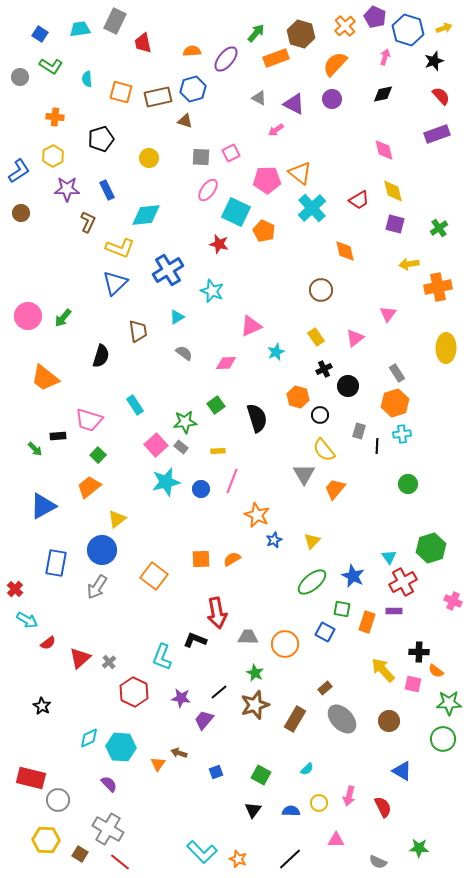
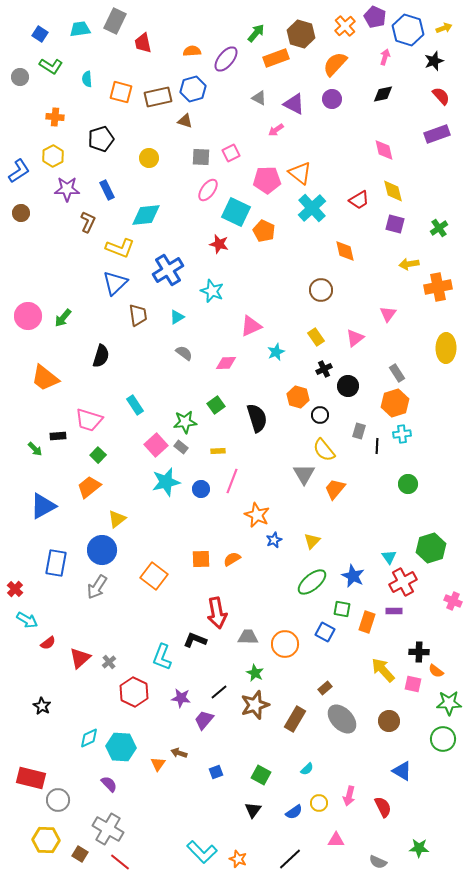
brown trapezoid at (138, 331): moved 16 px up
blue semicircle at (291, 811): moved 3 px right, 1 px down; rotated 144 degrees clockwise
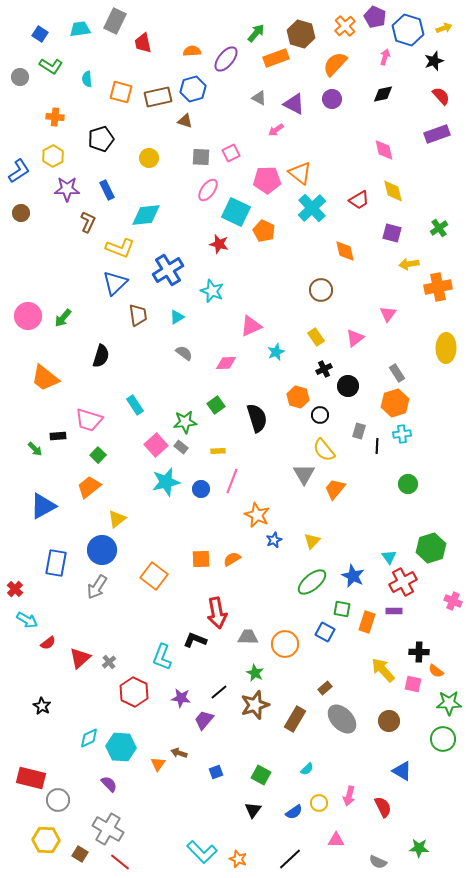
purple square at (395, 224): moved 3 px left, 9 px down
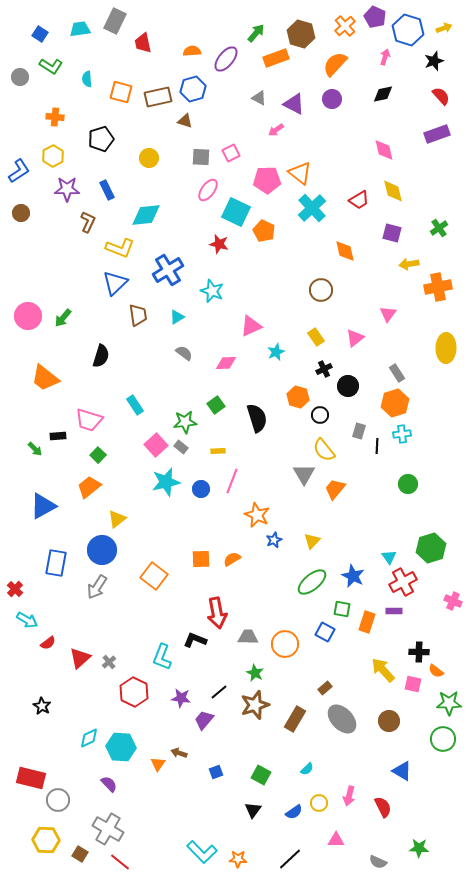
orange star at (238, 859): rotated 18 degrees counterclockwise
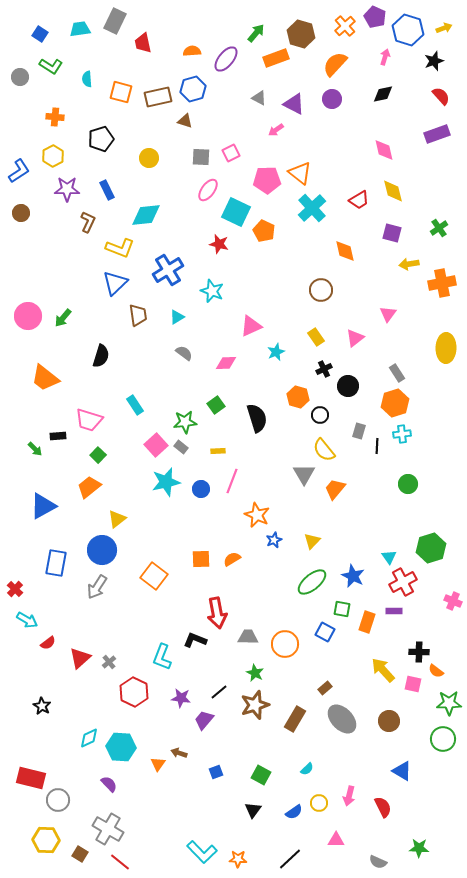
orange cross at (438, 287): moved 4 px right, 4 px up
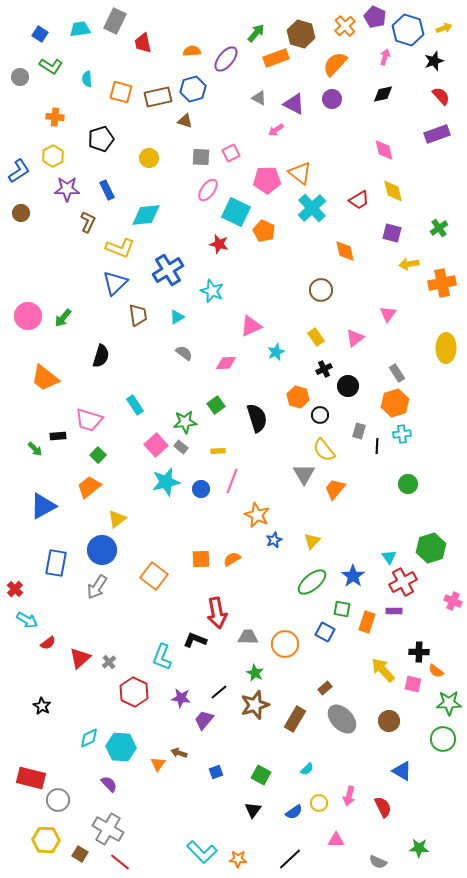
blue star at (353, 576): rotated 10 degrees clockwise
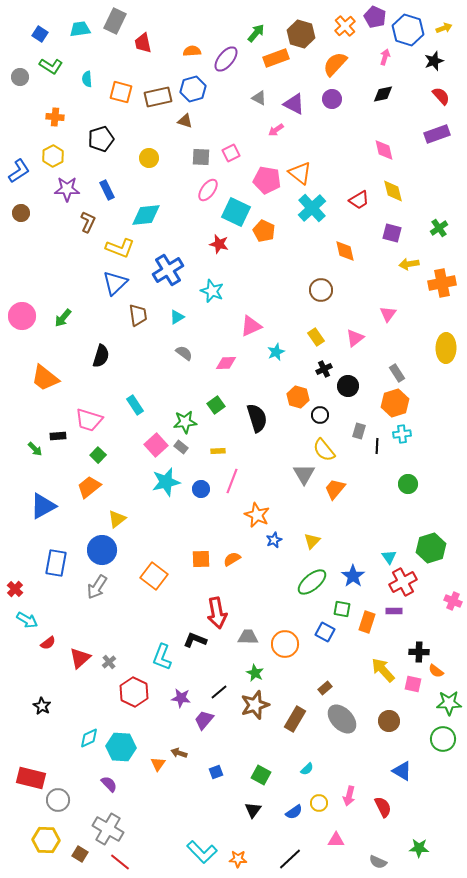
pink pentagon at (267, 180): rotated 12 degrees clockwise
pink circle at (28, 316): moved 6 px left
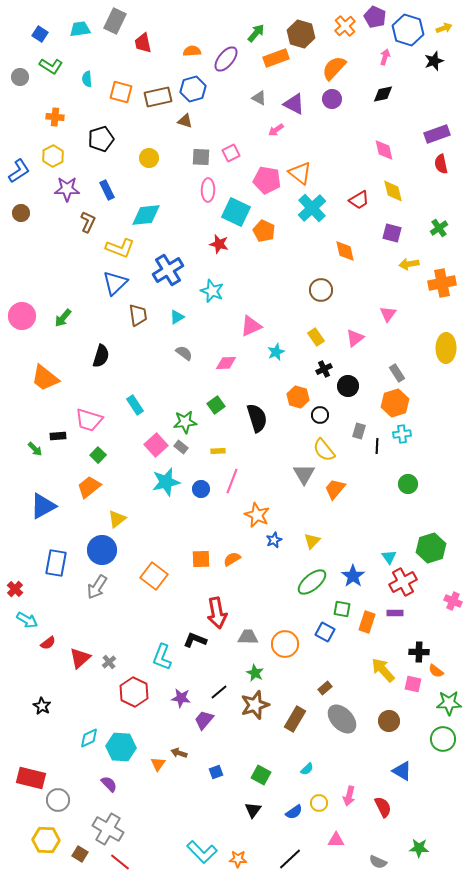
orange semicircle at (335, 64): moved 1 px left, 4 px down
red semicircle at (441, 96): moved 68 px down; rotated 150 degrees counterclockwise
pink ellipse at (208, 190): rotated 35 degrees counterclockwise
purple rectangle at (394, 611): moved 1 px right, 2 px down
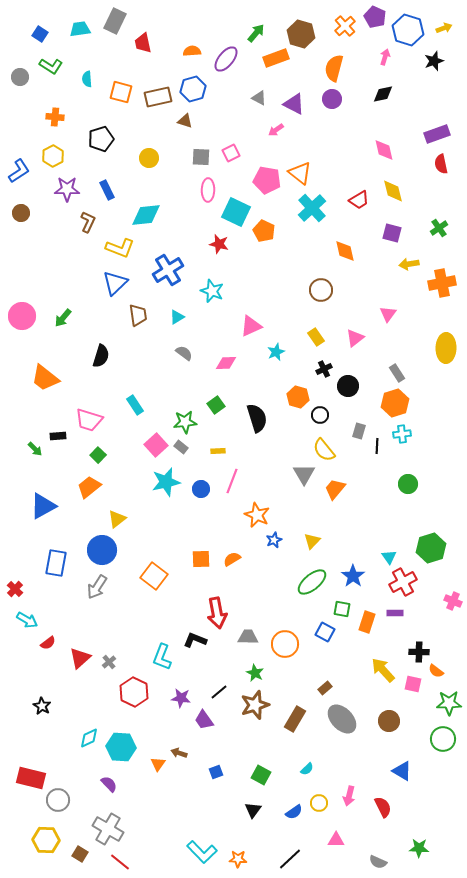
orange semicircle at (334, 68): rotated 28 degrees counterclockwise
purple trapezoid at (204, 720): rotated 75 degrees counterclockwise
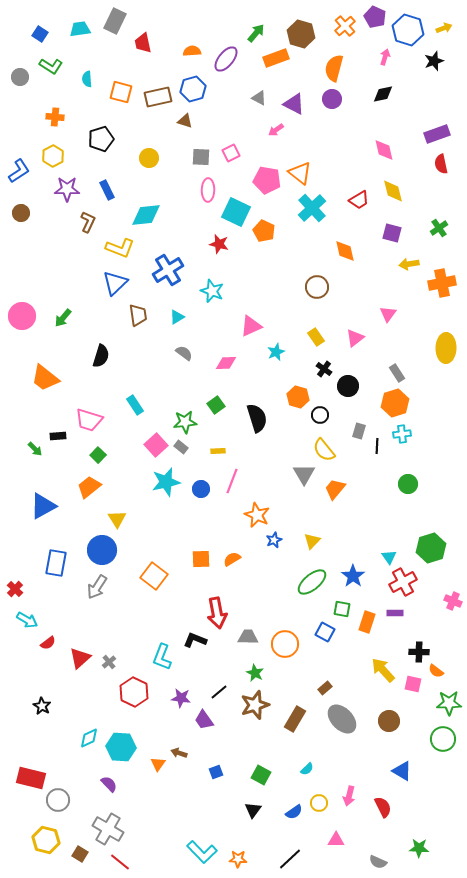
brown circle at (321, 290): moved 4 px left, 3 px up
black cross at (324, 369): rotated 28 degrees counterclockwise
yellow triangle at (117, 519): rotated 24 degrees counterclockwise
yellow hexagon at (46, 840): rotated 12 degrees clockwise
